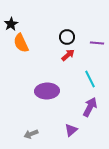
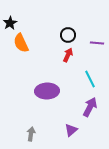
black star: moved 1 px left, 1 px up
black circle: moved 1 px right, 2 px up
red arrow: rotated 24 degrees counterclockwise
gray arrow: rotated 120 degrees clockwise
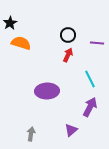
orange semicircle: rotated 132 degrees clockwise
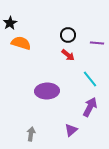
red arrow: rotated 104 degrees clockwise
cyan line: rotated 12 degrees counterclockwise
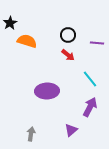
orange semicircle: moved 6 px right, 2 px up
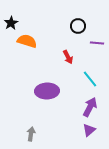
black star: moved 1 px right
black circle: moved 10 px right, 9 px up
red arrow: moved 2 px down; rotated 24 degrees clockwise
purple triangle: moved 18 px right
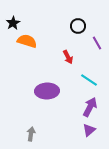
black star: moved 2 px right
purple line: rotated 56 degrees clockwise
cyan line: moved 1 px left, 1 px down; rotated 18 degrees counterclockwise
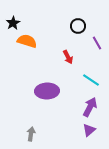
cyan line: moved 2 px right
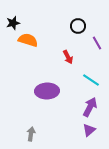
black star: rotated 16 degrees clockwise
orange semicircle: moved 1 px right, 1 px up
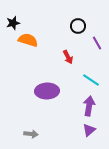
purple arrow: moved 1 px left, 1 px up; rotated 18 degrees counterclockwise
gray arrow: rotated 88 degrees clockwise
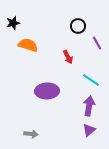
orange semicircle: moved 5 px down
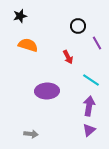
black star: moved 7 px right, 7 px up
